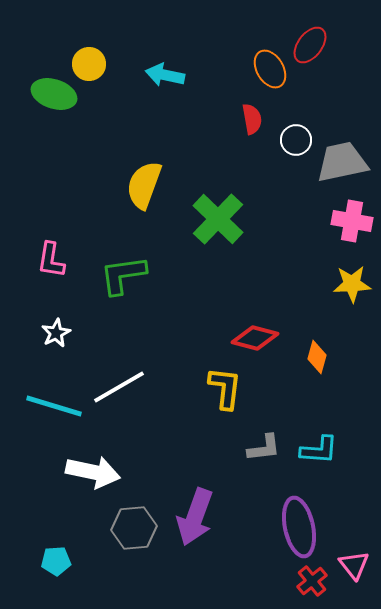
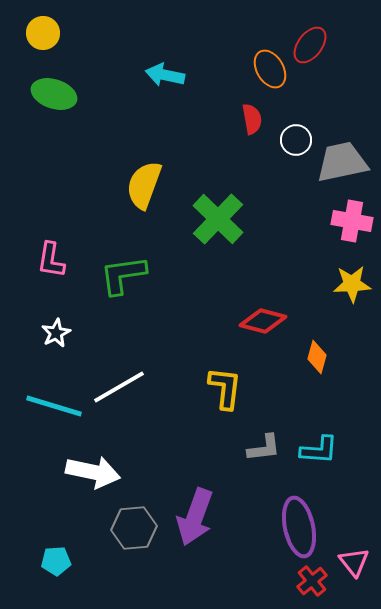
yellow circle: moved 46 px left, 31 px up
red diamond: moved 8 px right, 17 px up
pink triangle: moved 3 px up
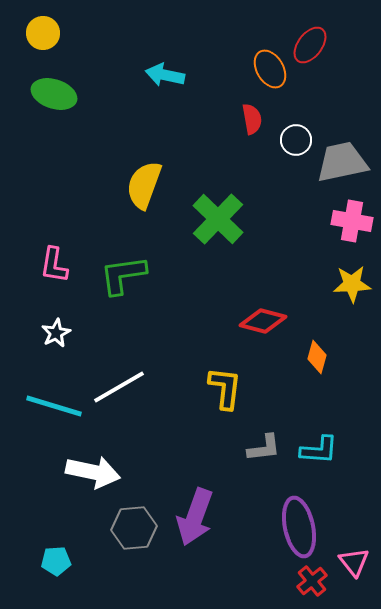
pink L-shape: moved 3 px right, 5 px down
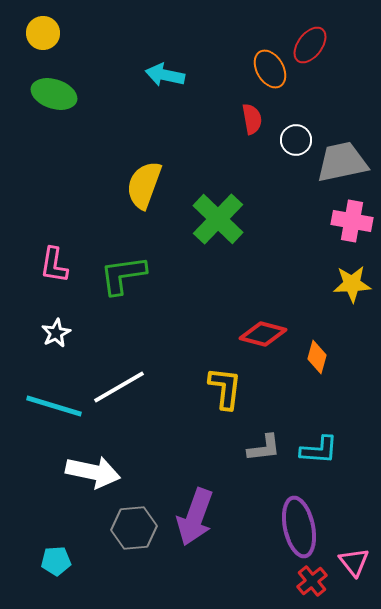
red diamond: moved 13 px down
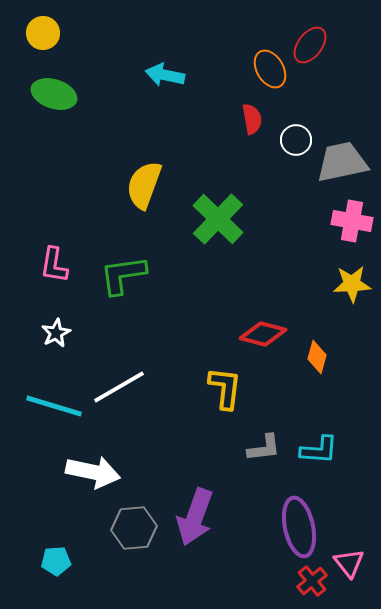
pink triangle: moved 5 px left, 1 px down
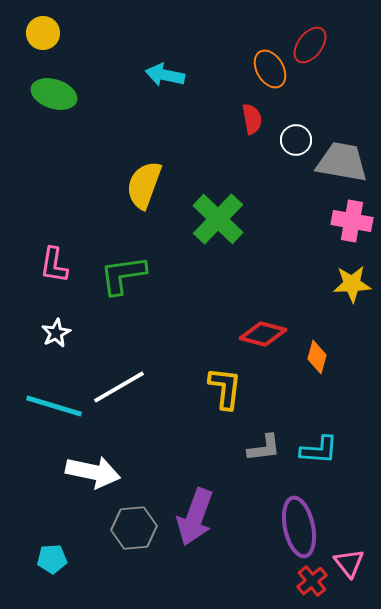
gray trapezoid: rotated 22 degrees clockwise
cyan pentagon: moved 4 px left, 2 px up
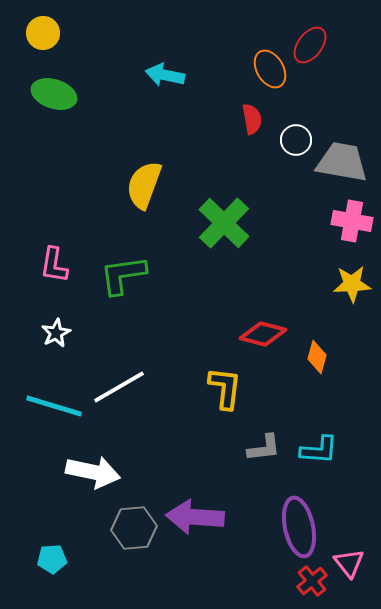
green cross: moved 6 px right, 4 px down
purple arrow: rotated 74 degrees clockwise
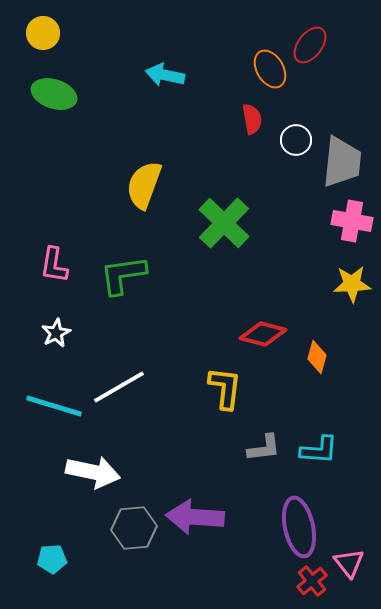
gray trapezoid: rotated 86 degrees clockwise
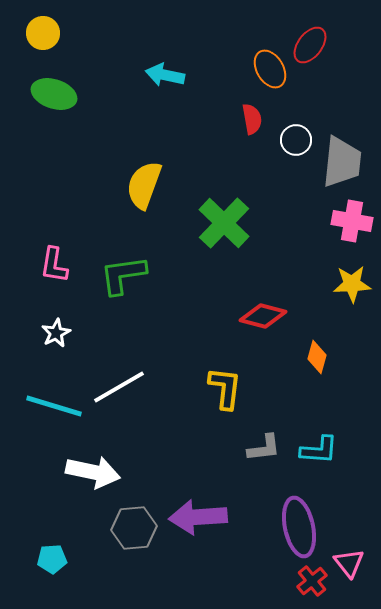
red diamond: moved 18 px up
purple arrow: moved 3 px right; rotated 8 degrees counterclockwise
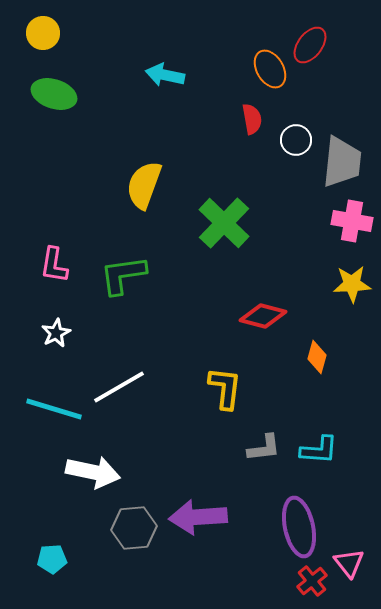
cyan line: moved 3 px down
